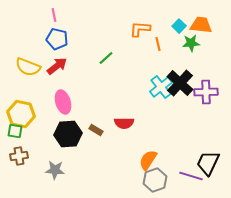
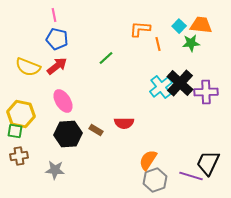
pink ellipse: moved 1 px up; rotated 15 degrees counterclockwise
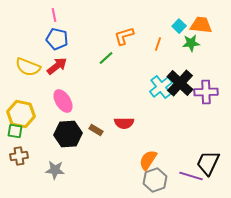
orange L-shape: moved 16 px left, 7 px down; rotated 20 degrees counterclockwise
orange line: rotated 32 degrees clockwise
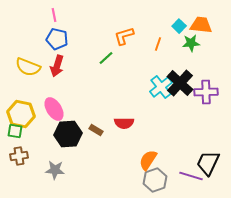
red arrow: rotated 145 degrees clockwise
pink ellipse: moved 9 px left, 8 px down
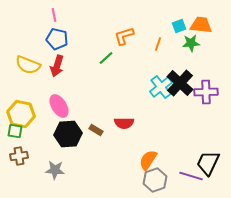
cyan square: rotated 24 degrees clockwise
yellow semicircle: moved 2 px up
pink ellipse: moved 5 px right, 3 px up
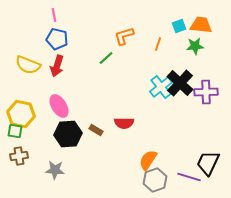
green star: moved 4 px right, 3 px down
purple line: moved 2 px left, 1 px down
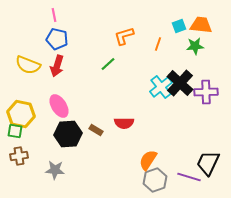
green line: moved 2 px right, 6 px down
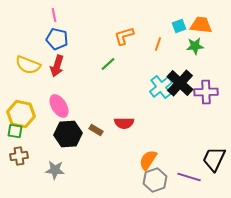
black trapezoid: moved 6 px right, 4 px up
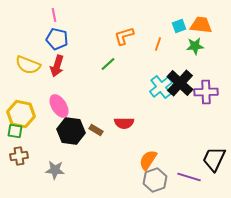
black hexagon: moved 3 px right, 3 px up; rotated 12 degrees clockwise
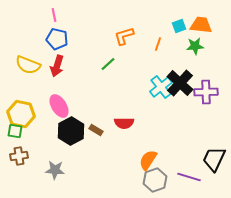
black hexagon: rotated 24 degrees clockwise
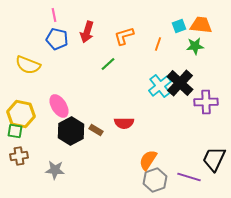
red arrow: moved 30 px right, 34 px up
cyan cross: moved 1 px left, 1 px up
purple cross: moved 10 px down
